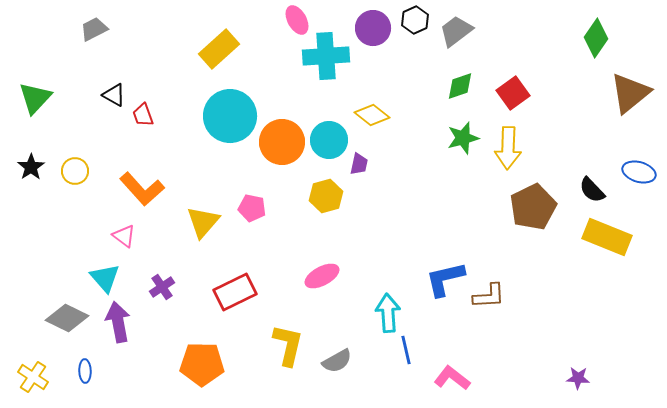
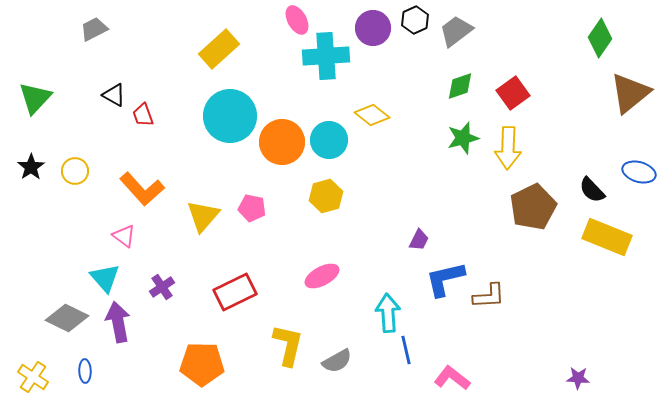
green diamond at (596, 38): moved 4 px right
purple trapezoid at (359, 164): moved 60 px right, 76 px down; rotated 15 degrees clockwise
yellow triangle at (203, 222): moved 6 px up
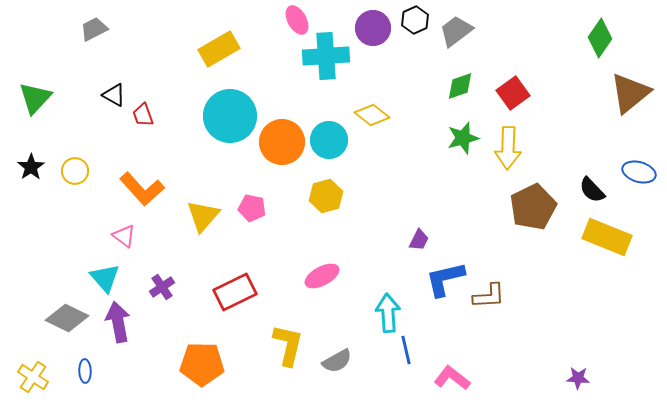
yellow rectangle at (219, 49): rotated 12 degrees clockwise
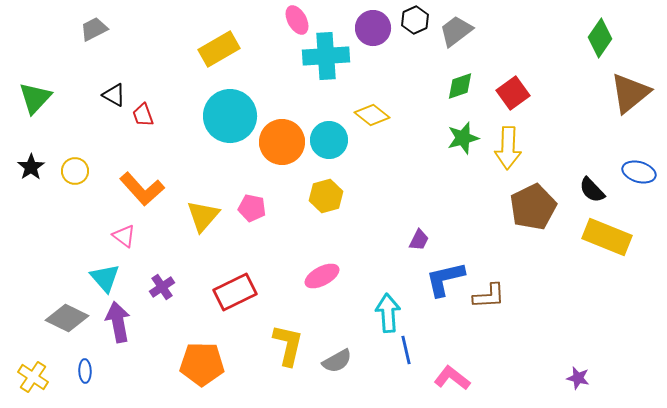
purple star at (578, 378): rotated 10 degrees clockwise
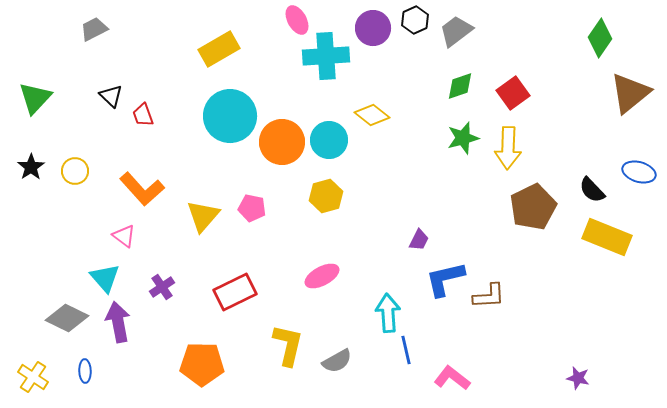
black triangle at (114, 95): moved 3 px left, 1 px down; rotated 15 degrees clockwise
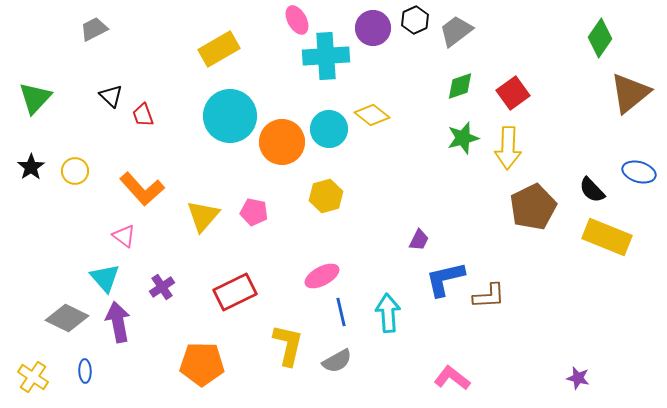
cyan circle at (329, 140): moved 11 px up
pink pentagon at (252, 208): moved 2 px right, 4 px down
blue line at (406, 350): moved 65 px left, 38 px up
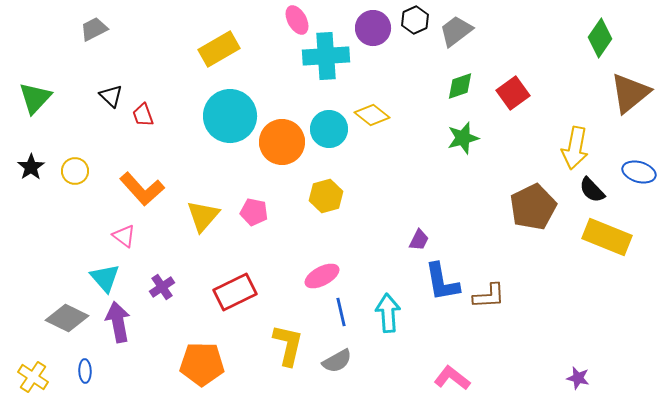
yellow arrow at (508, 148): moved 67 px right; rotated 9 degrees clockwise
blue L-shape at (445, 279): moved 3 px left, 3 px down; rotated 87 degrees counterclockwise
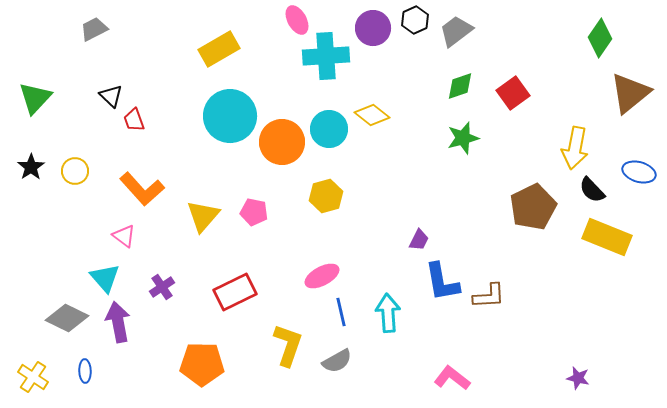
red trapezoid at (143, 115): moved 9 px left, 5 px down
yellow L-shape at (288, 345): rotated 6 degrees clockwise
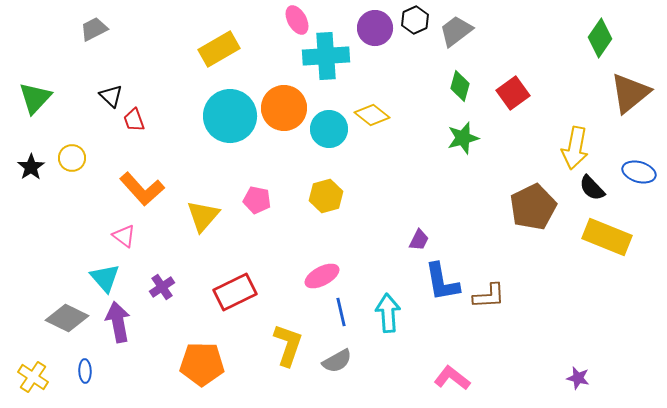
purple circle at (373, 28): moved 2 px right
green diamond at (460, 86): rotated 56 degrees counterclockwise
orange circle at (282, 142): moved 2 px right, 34 px up
yellow circle at (75, 171): moved 3 px left, 13 px up
black semicircle at (592, 190): moved 2 px up
pink pentagon at (254, 212): moved 3 px right, 12 px up
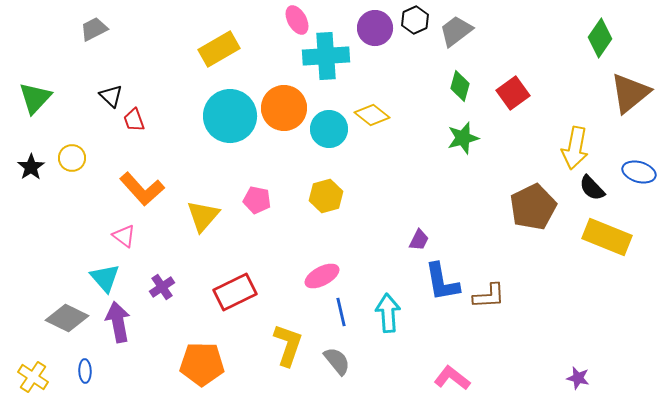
gray semicircle at (337, 361): rotated 100 degrees counterclockwise
